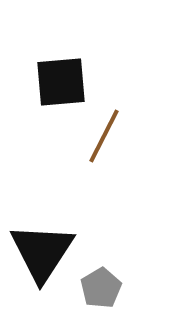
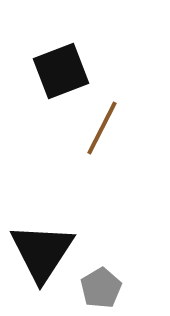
black square: moved 11 px up; rotated 16 degrees counterclockwise
brown line: moved 2 px left, 8 px up
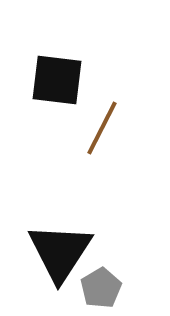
black square: moved 4 px left, 9 px down; rotated 28 degrees clockwise
black triangle: moved 18 px right
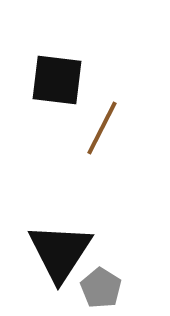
gray pentagon: rotated 9 degrees counterclockwise
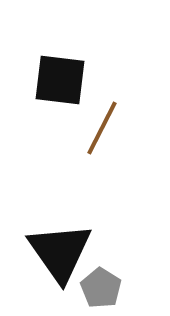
black square: moved 3 px right
black triangle: rotated 8 degrees counterclockwise
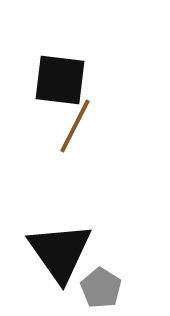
brown line: moved 27 px left, 2 px up
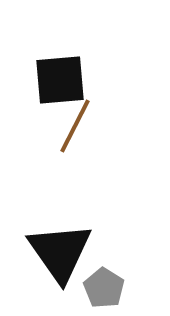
black square: rotated 12 degrees counterclockwise
gray pentagon: moved 3 px right
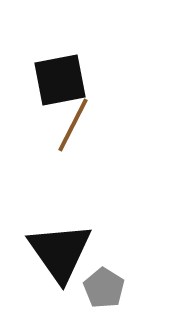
black square: rotated 6 degrees counterclockwise
brown line: moved 2 px left, 1 px up
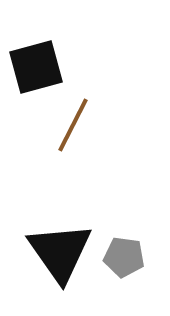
black square: moved 24 px left, 13 px up; rotated 4 degrees counterclockwise
gray pentagon: moved 20 px right, 31 px up; rotated 24 degrees counterclockwise
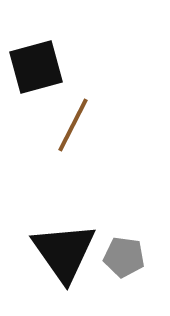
black triangle: moved 4 px right
